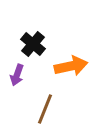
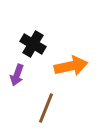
black cross: rotated 10 degrees counterclockwise
brown line: moved 1 px right, 1 px up
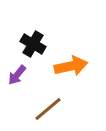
purple arrow: rotated 20 degrees clockwise
brown line: moved 2 px right, 1 px down; rotated 28 degrees clockwise
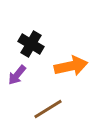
black cross: moved 2 px left
brown line: rotated 8 degrees clockwise
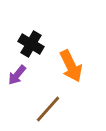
orange arrow: rotated 76 degrees clockwise
brown line: rotated 16 degrees counterclockwise
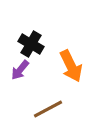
purple arrow: moved 3 px right, 5 px up
brown line: rotated 20 degrees clockwise
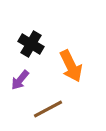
purple arrow: moved 10 px down
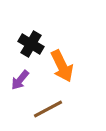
orange arrow: moved 9 px left
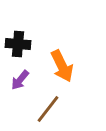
black cross: moved 13 px left; rotated 25 degrees counterclockwise
brown line: rotated 24 degrees counterclockwise
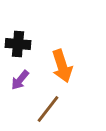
orange arrow: rotated 8 degrees clockwise
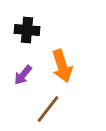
black cross: moved 9 px right, 14 px up
purple arrow: moved 3 px right, 5 px up
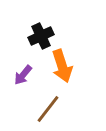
black cross: moved 14 px right, 6 px down; rotated 30 degrees counterclockwise
